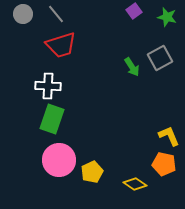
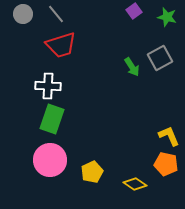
pink circle: moved 9 px left
orange pentagon: moved 2 px right
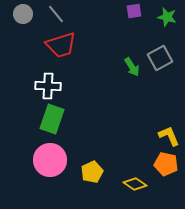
purple square: rotated 28 degrees clockwise
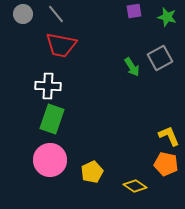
red trapezoid: rotated 28 degrees clockwise
yellow diamond: moved 2 px down
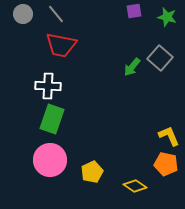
gray square: rotated 20 degrees counterclockwise
green arrow: rotated 72 degrees clockwise
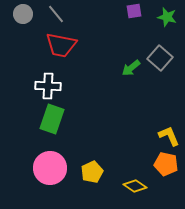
green arrow: moved 1 px left, 1 px down; rotated 12 degrees clockwise
pink circle: moved 8 px down
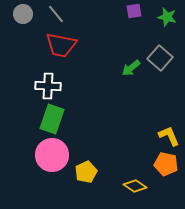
pink circle: moved 2 px right, 13 px up
yellow pentagon: moved 6 px left
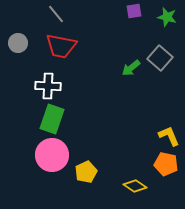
gray circle: moved 5 px left, 29 px down
red trapezoid: moved 1 px down
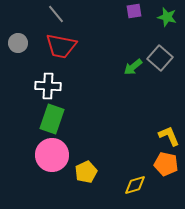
green arrow: moved 2 px right, 1 px up
yellow diamond: moved 1 px up; rotated 50 degrees counterclockwise
